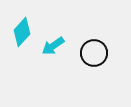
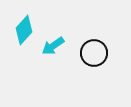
cyan diamond: moved 2 px right, 2 px up
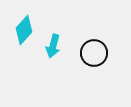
cyan arrow: rotated 40 degrees counterclockwise
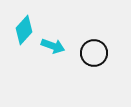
cyan arrow: rotated 85 degrees counterclockwise
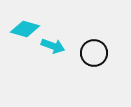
cyan diamond: moved 1 px right, 1 px up; rotated 64 degrees clockwise
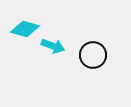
black circle: moved 1 px left, 2 px down
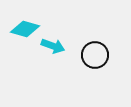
black circle: moved 2 px right
